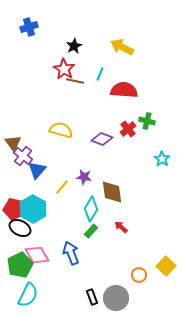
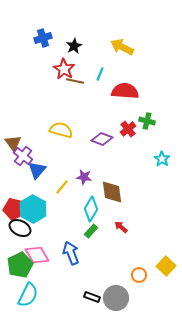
blue cross: moved 14 px right, 11 px down
red semicircle: moved 1 px right, 1 px down
black rectangle: rotated 49 degrees counterclockwise
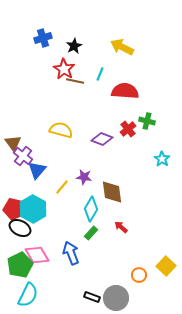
green rectangle: moved 2 px down
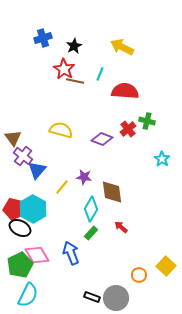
brown triangle: moved 5 px up
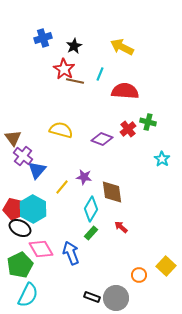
green cross: moved 1 px right, 1 px down
pink diamond: moved 4 px right, 6 px up
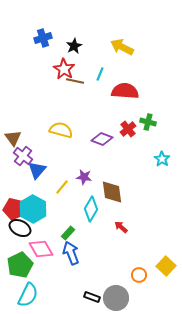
green rectangle: moved 23 px left
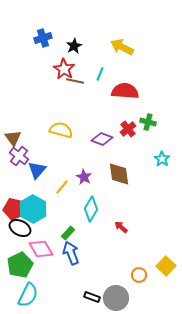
purple cross: moved 4 px left
purple star: rotated 21 degrees clockwise
brown diamond: moved 7 px right, 18 px up
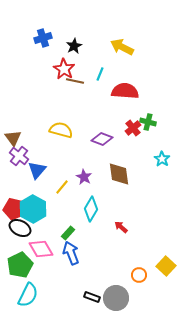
red cross: moved 5 px right, 1 px up
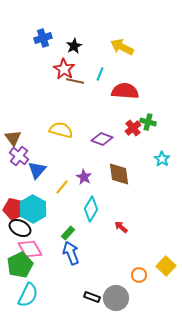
pink diamond: moved 11 px left
